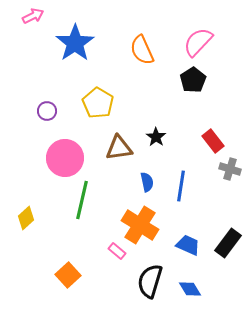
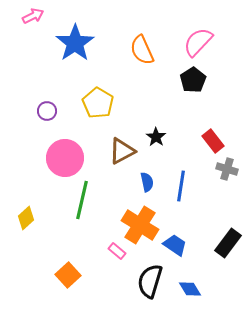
brown triangle: moved 3 px right, 3 px down; rotated 20 degrees counterclockwise
gray cross: moved 3 px left
blue trapezoid: moved 13 px left; rotated 10 degrees clockwise
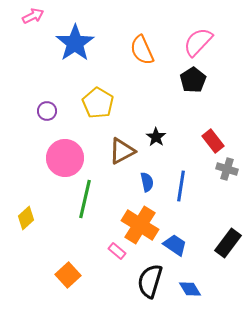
green line: moved 3 px right, 1 px up
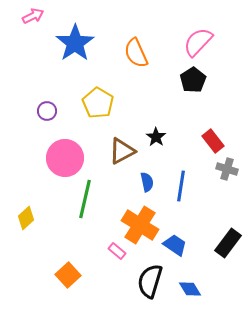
orange semicircle: moved 6 px left, 3 px down
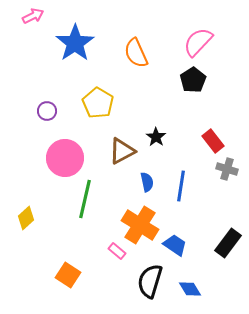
orange square: rotated 15 degrees counterclockwise
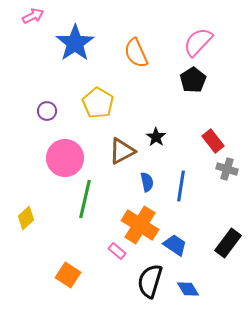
blue diamond: moved 2 px left
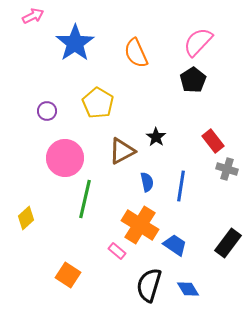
black semicircle: moved 1 px left, 4 px down
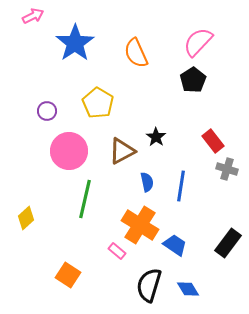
pink circle: moved 4 px right, 7 px up
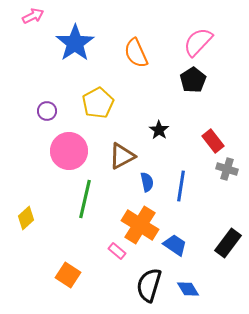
yellow pentagon: rotated 12 degrees clockwise
black star: moved 3 px right, 7 px up
brown triangle: moved 5 px down
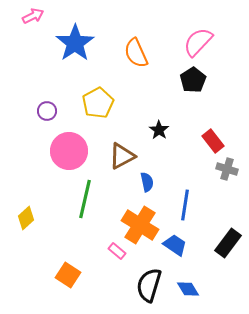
blue line: moved 4 px right, 19 px down
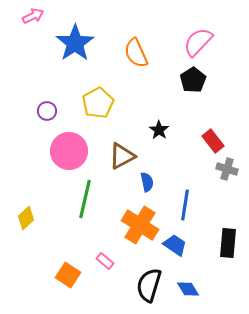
black rectangle: rotated 32 degrees counterclockwise
pink rectangle: moved 12 px left, 10 px down
